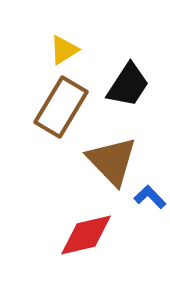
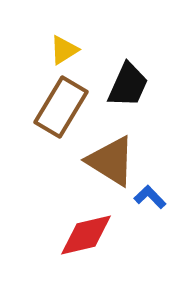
black trapezoid: rotated 9 degrees counterclockwise
brown triangle: moved 1 px left; rotated 14 degrees counterclockwise
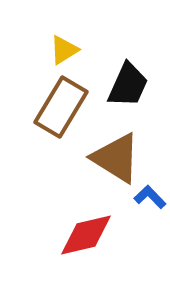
brown triangle: moved 5 px right, 3 px up
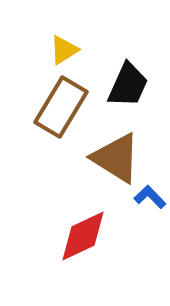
red diamond: moved 3 px left, 1 px down; rotated 12 degrees counterclockwise
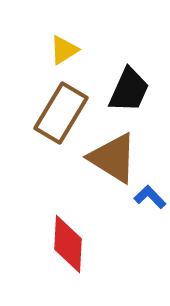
black trapezoid: moved 1 px right, 5 px down
brown rectangle: moved 6 px down
brown triangle: moved 3 px left
red diamond: moved 15 px left, 8 px down; rotated 62 degrees counterclockwise
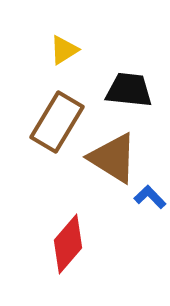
black trapezoid: rotated 108 degrees counterclockwise
brown rectangle: moved 4 px left, 9 px down
red diamond: rotated 38 degrees clockwise
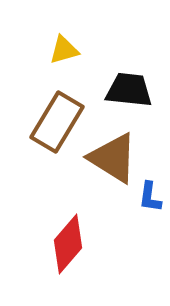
yellow triangle: rotated 16 degrees clockwise
blue L-shape: rotated 128 degrees counterclockwise
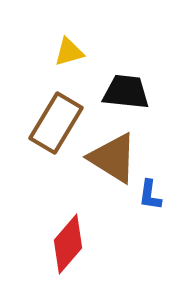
yellow triangle: moved 5 px right, 2 px down
black trapezoid: moved 3 px left, 2 px down
brown rectangle: moved 1 px left, 1 px down
blue L-shape: moved 2 px up
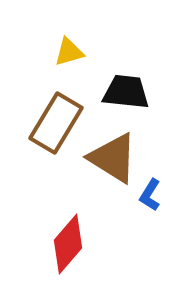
blue L-shape: rotated 24 degrees clockwise
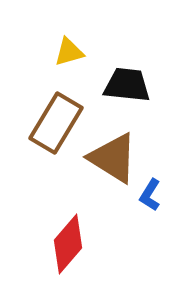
black trapezoid: moved 1 px right, 7 px up
